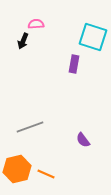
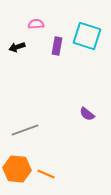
cyan square: moved 6 px left, 1 px up
black arrow: moved 6 px left, 6 px down; rotated 49 degrees clockwise
purple rectangle: moved 17 px left, 18 px up
gray line: moved 5 px left, 3 px down
purple semicircle: moved 4 px right, 26 px up; rotated 14 degrees counterclockwise
orange hexagon: rotated 20 degrees clockwise
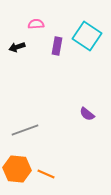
cyan square: rotated 16 degrees clockwise
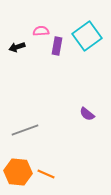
pink semicircle: moved 5 px right, 7 px down
cyan square: rotated 20 degrees clockwise
orange hexagon: moved 1 px right, 3 px down
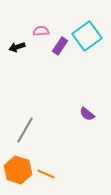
purple rectangle: moved 3 px right; rotated 24 degrees clockwise
gray line: rotated 40 degrees counterclockwise
orange hexagon: moved 2 px up; rotated 12 degrees clockwise
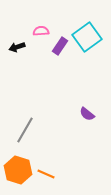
cyan square: moved 1 px down
